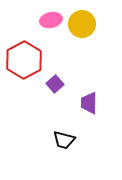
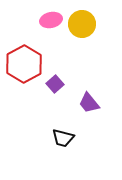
red hexagon: moved 4 px down
purple trapezoid: rotated 40 degrees counterclockwise
black trapezoid: moved 1 px left, 2 px up
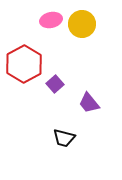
black trapezoid: moved 1 px right
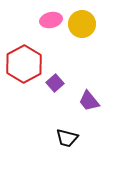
purple square: moved 1 px up
purple trapezoid: moved 2 px up
black trapezoid: moved 3 px right
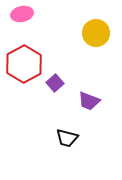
pink ellipse: moved 29 px left, 6 px up
yellow circle: moved 14 px right, 9 px down
purple trapezoid: rotated 30 degrees counterclockwise
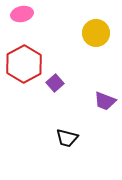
purple trapezoid: moved 16 px right
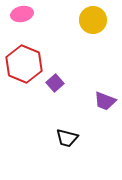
yellow circle: moved 3 px left, 13 px up
red hexagon: rotated 9 degrees counterclockwise
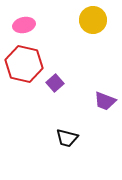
pink ellipse: moved 2 px right, 11 px down
red hexagon: rotated 9 degrees counterclockwise
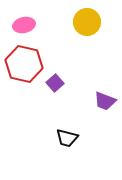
yellow circle: moved 6 px left, 2 px down
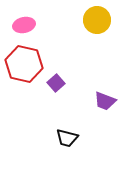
yellow circle: moved 10 px right, 2 px up
purple square: moved 1 px right
